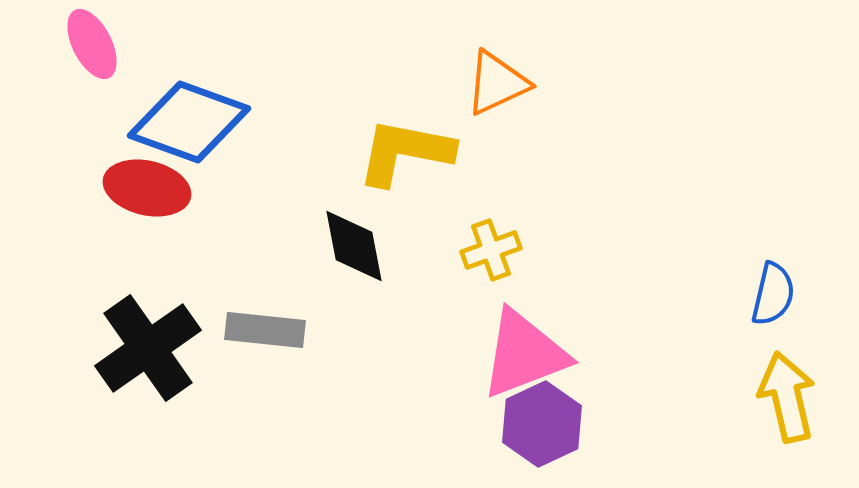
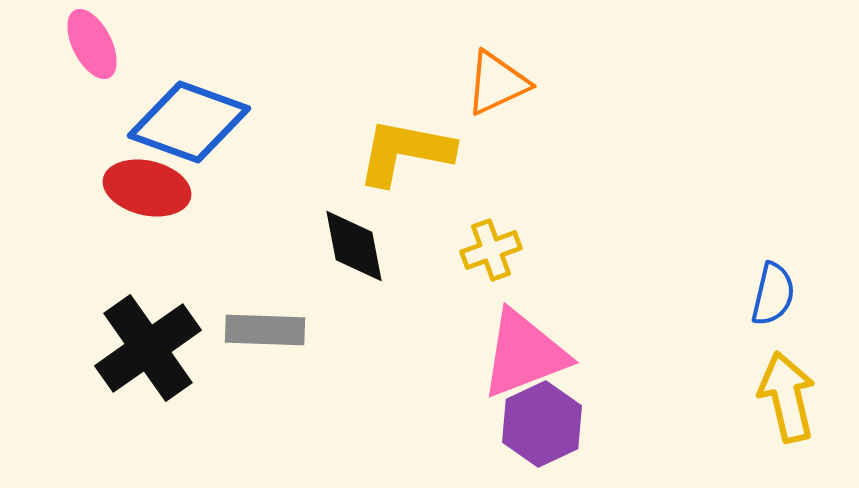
gray rectangle: rotated 4 degrees counterclockwise
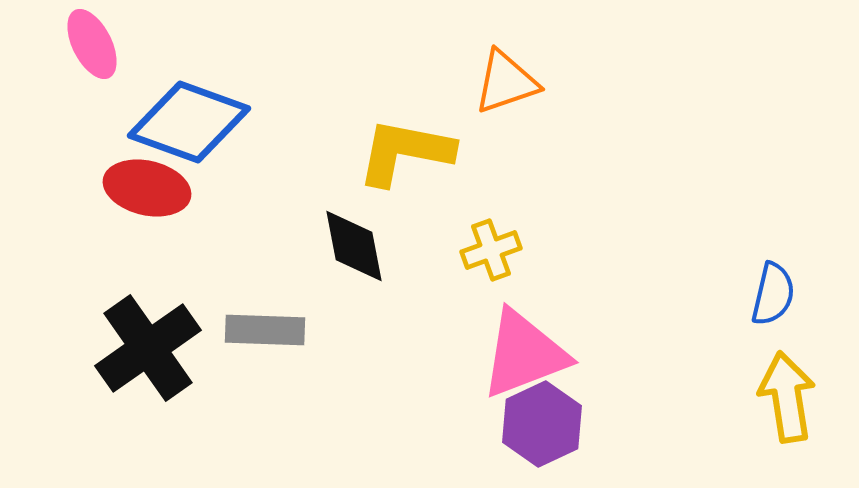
orange triangle: moved 9 px right, 1 px up; rotated 6 degrees clockwise
yellow arrow: rotated 4 degrees clockwise
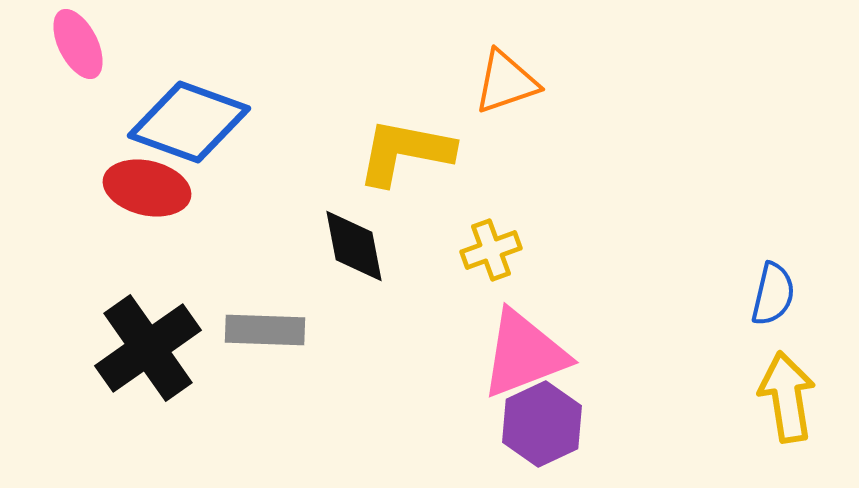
pink ellipse: moved 14 px left
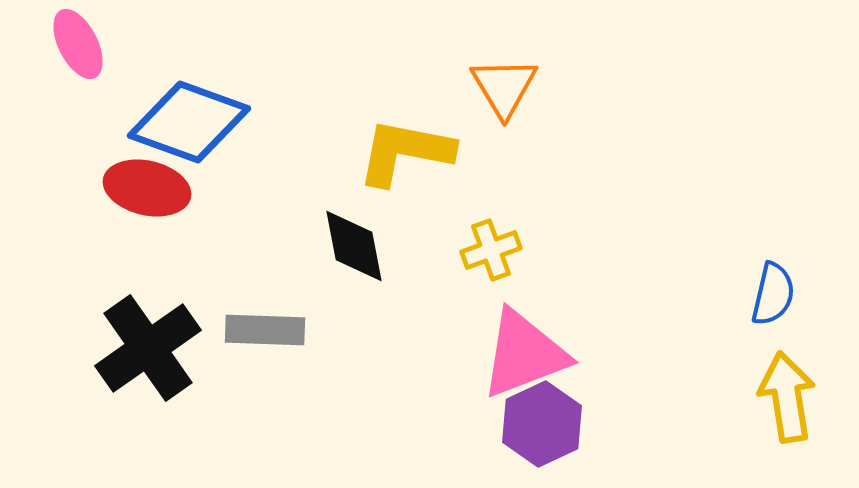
orange triangle: moved 2 px left, 5 px down; rotated 42 degrees counterclockwise
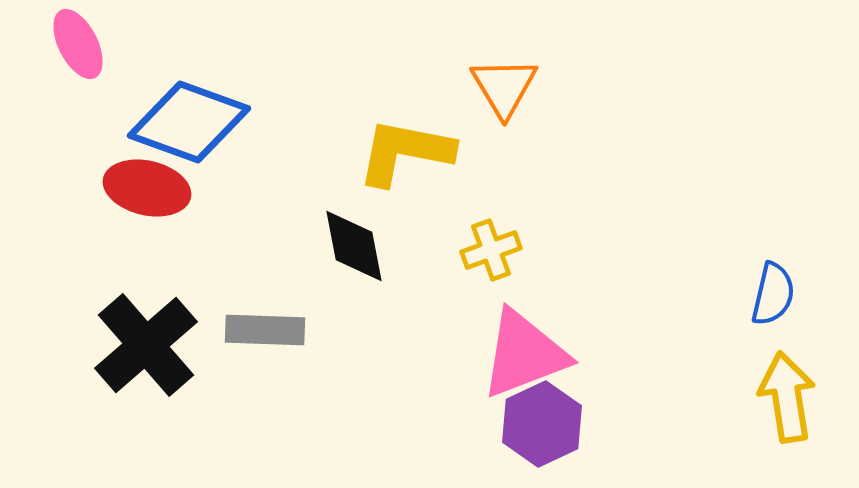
black cross: moved 2 px left, 3 px up; rotated 6 degrees counterclockwise
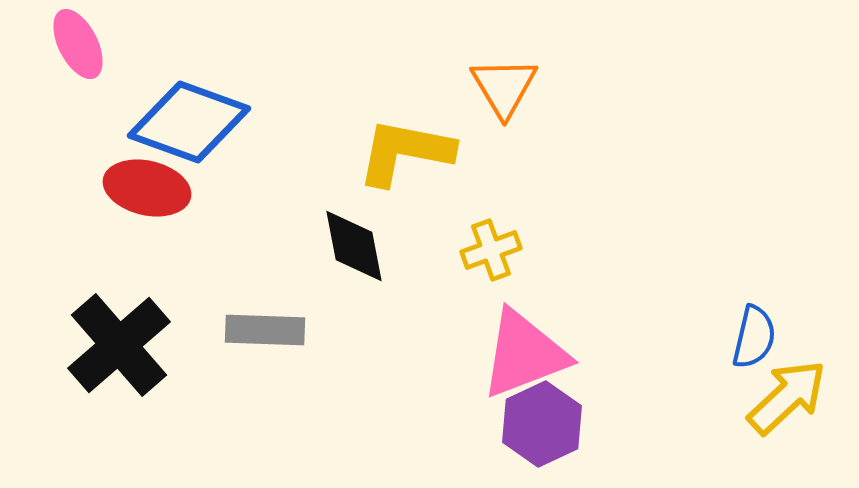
blue semicircle: moved 19 px left, 43 px down
black cross: moved 27 px left
yellow arrow: rotated 56 degrees clockwise
